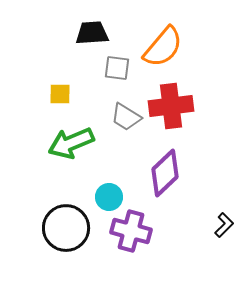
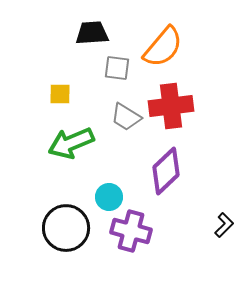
purple diamond: moved 1 px right, 2 px up
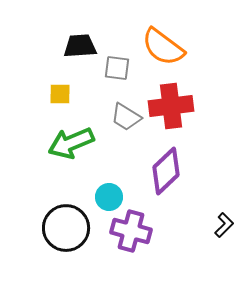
black trapezoid: moved 12 px left, 13 px down
orange semicircle: rotated 87 degrees clockwise
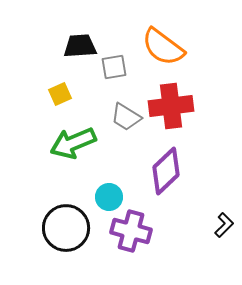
gray square: moved 3 px left, 1 px up; rotated 16 degrees counterclockwise
yellow square: rotated 25 degrees counterclockwise
green arrow: moved 2 px right
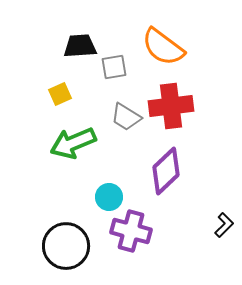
black circle: moved 18 px down
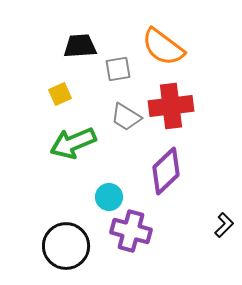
gray square: moved 4 px right, 2 px down
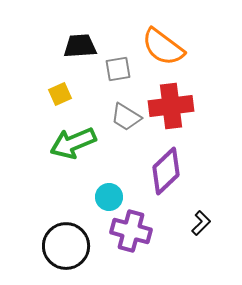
black L-shape: moved 23 px left, 2 px up
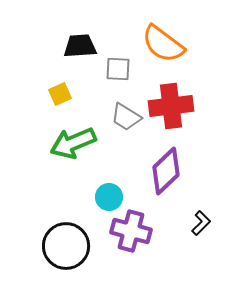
orange semicircle: moved 3 px up
gray square: rotated 12 degrees clockwise
